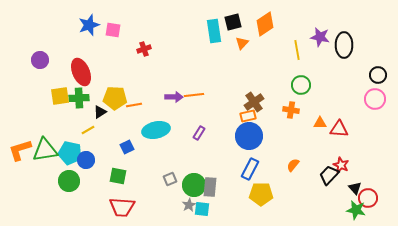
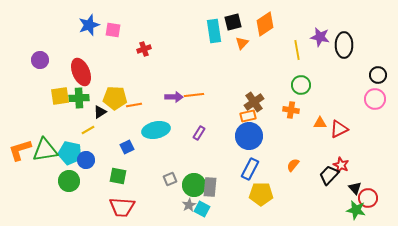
red triangle at (339, 129): rotated 30 degrees counterclockwise
cyan square at (202, 209): rotated 21 degrees clockwise
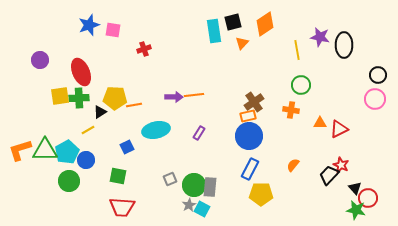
green triangle at (45, 150): rotated 8 degrees clockwise
cyan pentagon at (70, 153): moved 3 px left, 1 px up; rotated 30 degrees clockwise
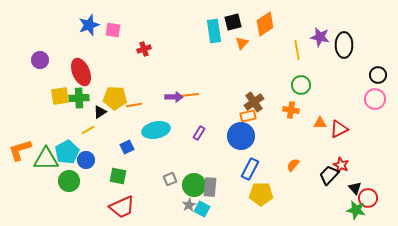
orange line at (194, 95): moved 5 px left
blue circle at (249, 136): moved 8 px left
green triangle at (45, 150): moved 1 px right, 9 px down
red trapezoid at (122, 207): rotated 28 degrees counterclockwise
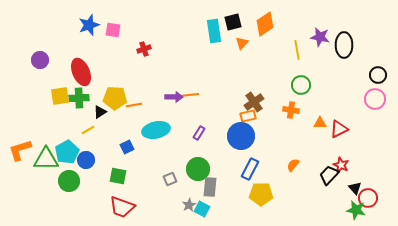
green circle at (194, 185): moved 4 px right, 16 px up
red trapezoid at (122, 207): rotated 44 degrees clockwise
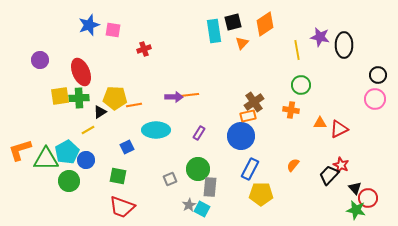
cyan ellipse at (156, 130): rotated 12 degrees clockwise
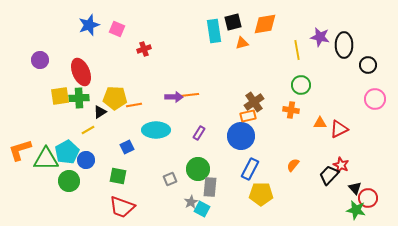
orange diamond at (265, 24): rotated 25 degrees clockwise
pink square at (113, 30): moved 4 px right, 1 px up; rotated 14 degrees clockwise
orange triangle at (242, 43): rotated 32 degrees clockwise
black circle at (378, 75): moved 10 px left, 10 px up
gray star at (189, 205): moved 2 px right, 3 px up
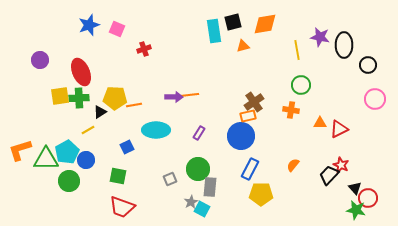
orange triangle at (242, 43): moved 1 px right, 3 px down
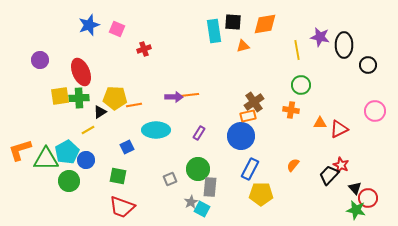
black square at (233, 22): rotated 18 degrees clockwise
pink circle at (375, 99): moved 12 px down
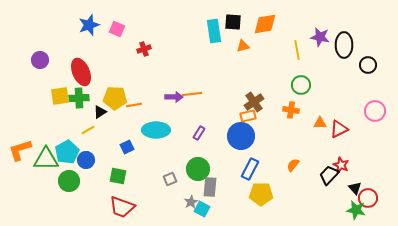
orange line at (189, 95): moved 3 px right, 1 px up
